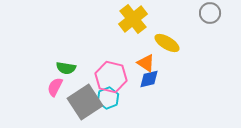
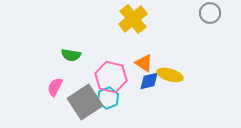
yellow ellipse: moved 3 px right, 32 px down; rotated 15 degrees counterclockwise
orange triangle: moved 2 px left
green semicircle: moved 5 px right, 13 px up
blue diamond: moved 2 px down
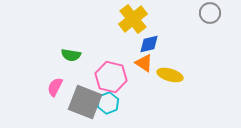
blue diamond: moved 37 px up
cyan hexagon: moved 5 px down
gray square: rotated 36 degrees counterclockwise
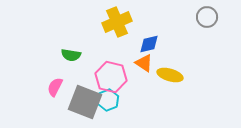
gray circle: moved 3 px left, 4 px down
yellow cross: moved 16 px left, 3 px down; rotated 16 degrees clockwise
cyan hexagon: moved 3 px up
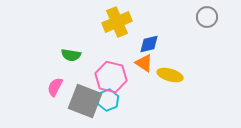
gray square: moved 1 px up
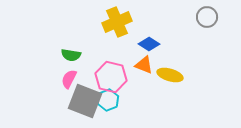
blue diamond: rotated 45 degrees clockwise
orange triangle: moved 2 px down; rotated 12 degrees counterclockwise
pink semicircle: moved 14 px right, 8 px up
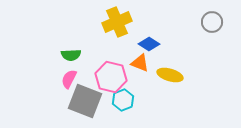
gray circle: moved 5 px right, 5 px down
green semicircle: rotated 12 degrees counterclockwise
orange triangle: moved 4 px left, 2 px up
cyan hexagon: moved 15 px right
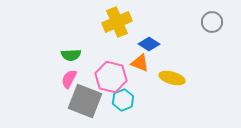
yellow ellipse: moved 2 px right, 3 px down
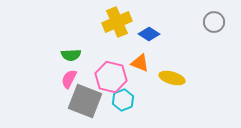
gray circle: moved 2 px right
blue diamond: moved 10 px up
